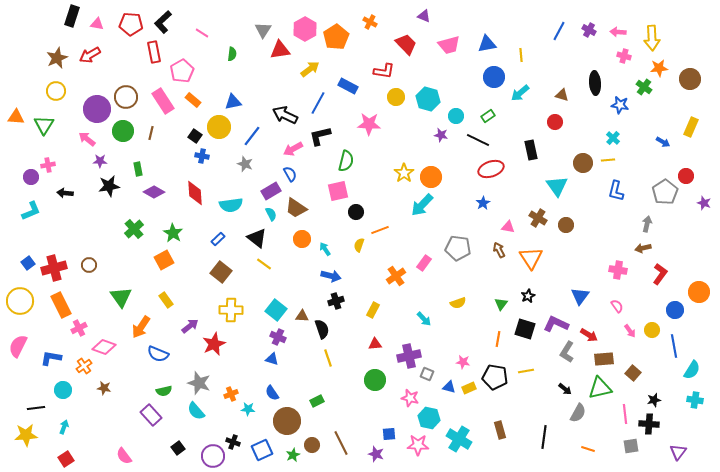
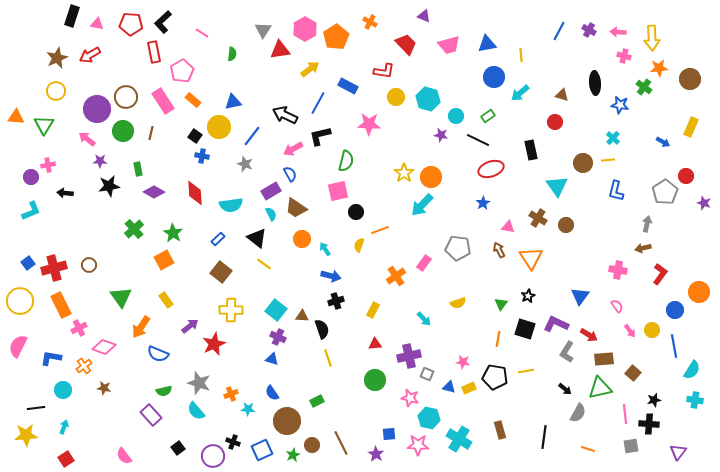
purple star at (376, 454): rotated 14 degrees clockwise
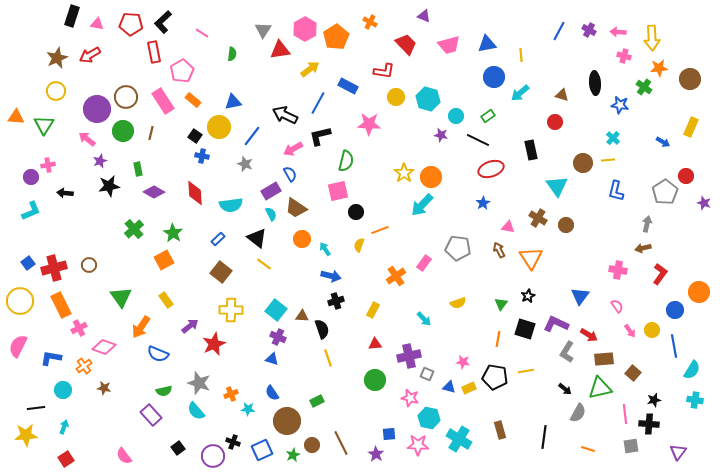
purple star at (100, 161): rotated 24 degrees counterclockwise
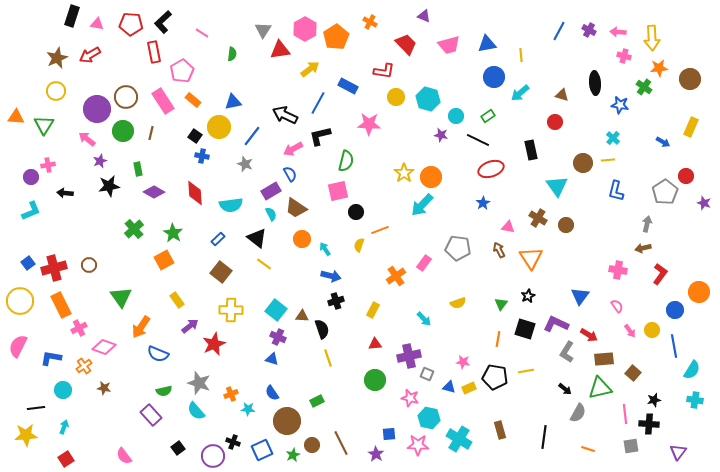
yellow rectangle at (166, 300): moved 11 px right
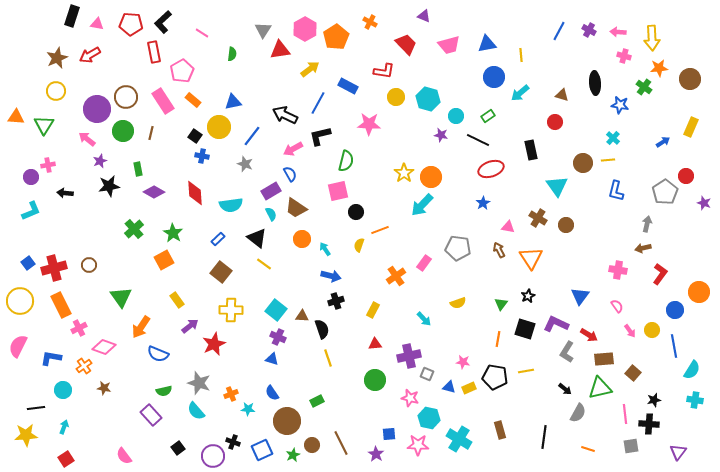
blue arrow at (663, 142): rotated 64 degrees counterclockwise
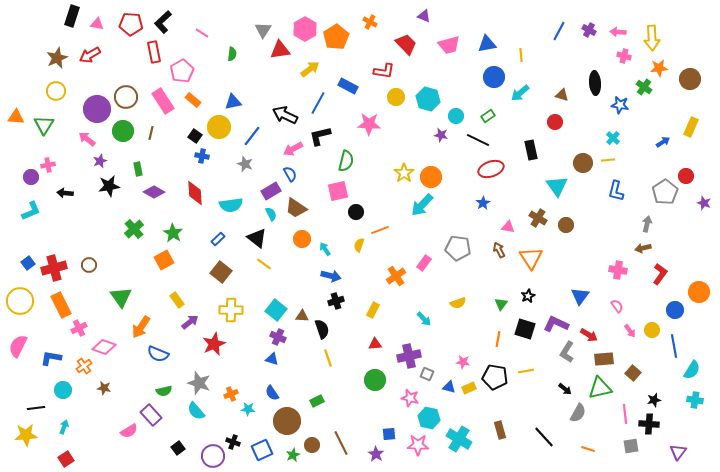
purple arrow at (190, 326): moved 4 px up
black line at (544, 437): rotated 50 degrees counterclockwise
pink semicircle at (124, 456): moved 5 px right, 25 px up; rotated 84 degrees counterclockwise
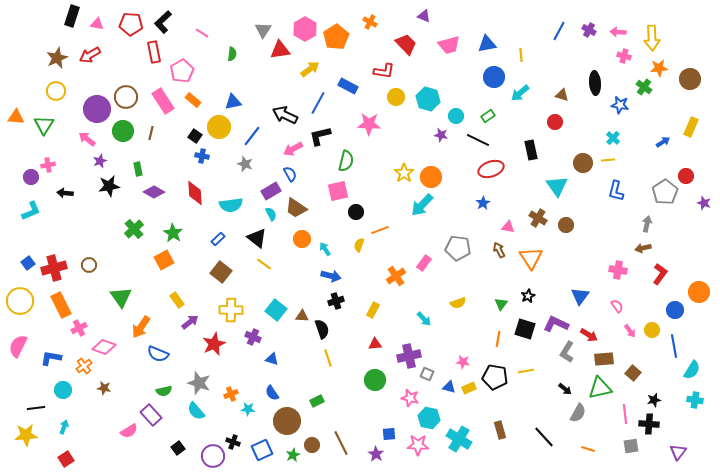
purple cross at (278, 337): moved 25 px left
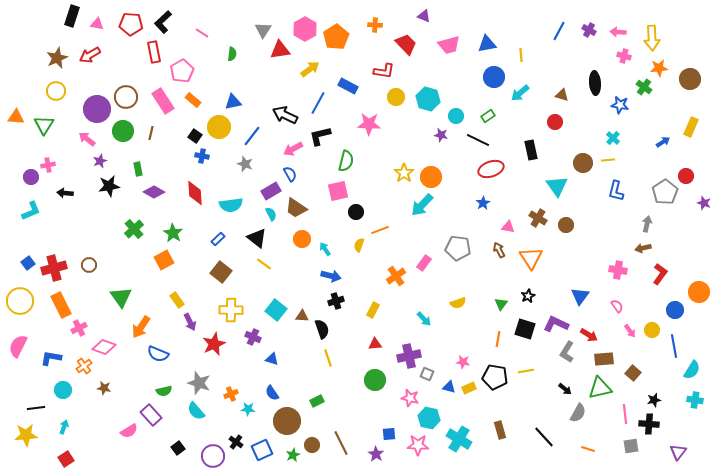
orange cross at (370, 22): moved 5 px right, 3 px down; rotated 24 degrees counterclockwise
purple arrow at (190, 322): rotated 102 degrees clockwise
black cross at (233, 442): moved 3 px right; rotated 16 degrees clockwise
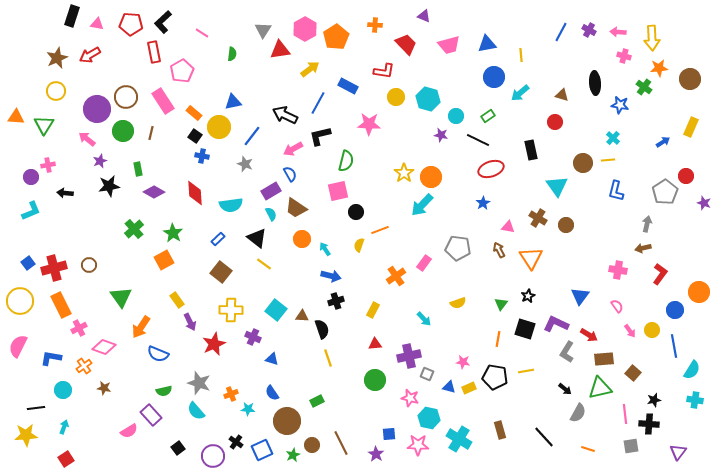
blue line at (559, 31): moved 2 px right, 1 px down
orange rectangle at (193, 100): moved 1 px right, 13 px down
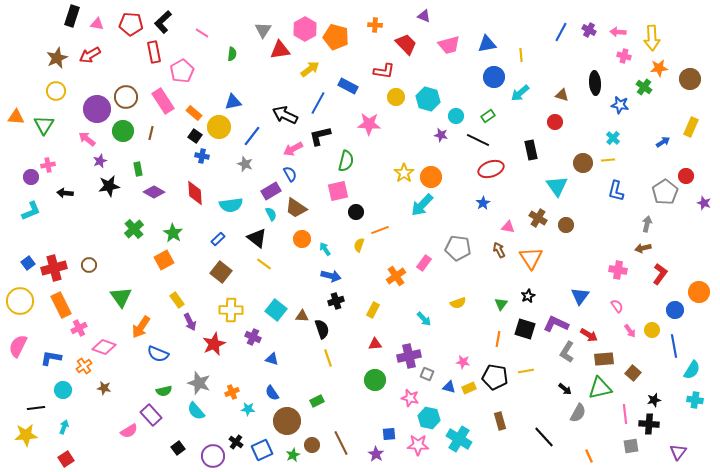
orange pentagon at (336, 37): rotated 25 degrees counterclockwise
orange cross at (231, 394): moved 1 px right, 2 px up
brown rectangle at (500, 430): moved 9 px up
orange line at (588, 449): moved 1 px right, 7 px down; rotated 48 degrees clockwise
